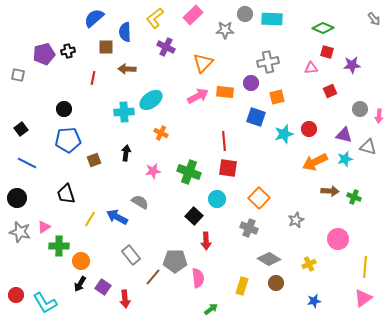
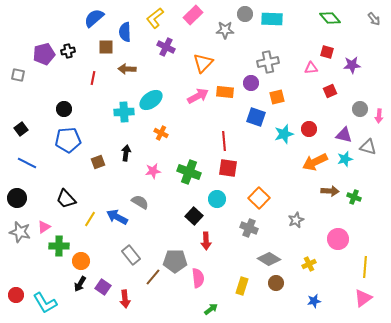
green diamond at (323, 28): moved 7 px right, 10 px up; rotated 25 degrees clockwise
brown square at (94, 160): moved 4 px right, 2 px down
black trapezoid at (66, 194): moved 5 px down; rotated 25 degrees counterclockwise
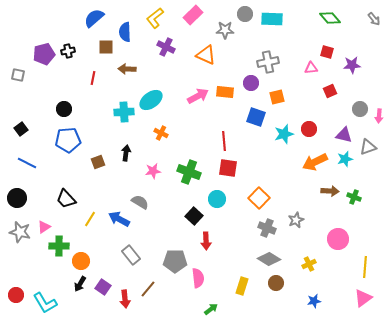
orange triangle at (203, 63): moved 3 px right, 8 px up; rotated 50 degrees counterclockwise
gray triangle at (368, 147): rotated 36 degrees counterclockwise
blue arrow at (117, 217): moved 2 px right, 2 px down
gray cross at (249, 228): moved 18 px right
brown line at (153, 277): moved 5 px left, 12 px down
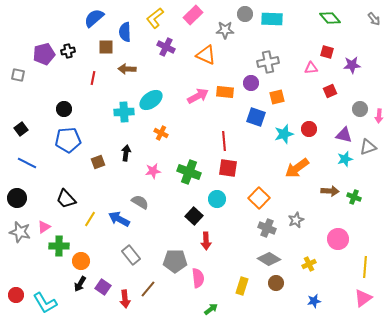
orange arrow at (315, 162): moved 18 px left, 6 px down; rotated 10 degrees counterclockwise
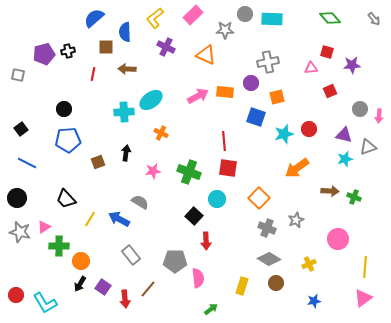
red line at (93, 78): moved 4 px up
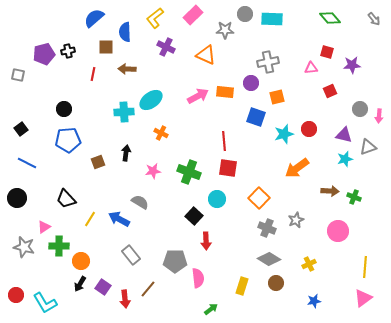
gray star at (20, 232): moved 4 px right, 15 px down
pink circle at (338, 239): moved 8 px up
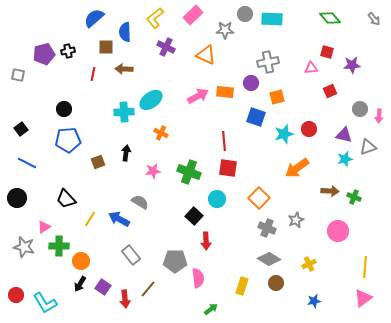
brown arrow at (127, 69): moved 3 px left
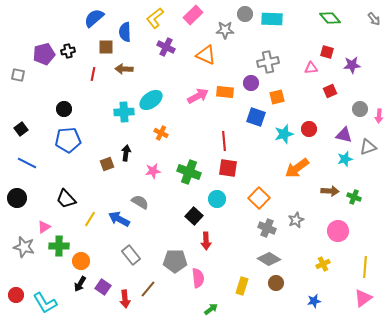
brown square at (98, 162): moved 9 px right, 2 px down
yellow cross at (309, 264): moved 14 px right
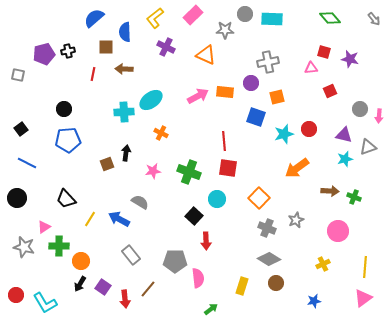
red square at (327, 52): moved 3 px left
purple star at (352, 65): moved 2 px left, 6 px up; rotated 18 degrees clockwise
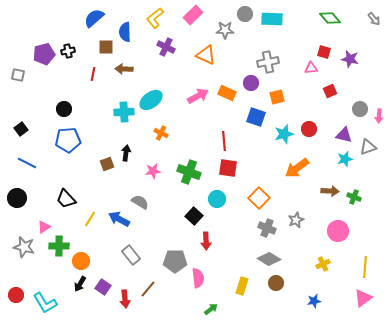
orange rectangle at (225, 92): moved 2 px right, 1 px down; rotated 18 degrees clockwise
